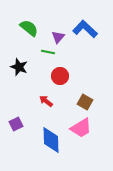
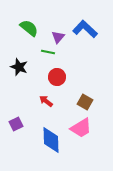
red circle: moved 3 px left, 1 px down
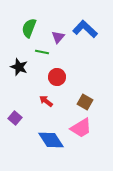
green semicircle: rotated 108 degrees counterclockwise
green line: moved 6 px left
purple square: moved 1 px left, 6 px up; rotated 24 degrees counterclockwise
blue diamond: rotated 32 degrees counterclockwise
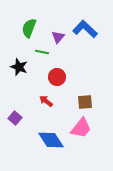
brown square: rotated 35 degrees counterclockwise
pink trapezoid: rotated 20 degrees counterclockwise
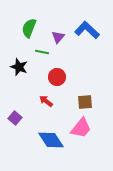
blue L-shape: moved 2 px right, 1 px down
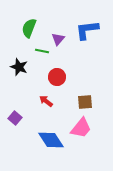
blue L-shape: rotated 50 degrees counterclockwise
purple triangle: moved 2 px down
green line: moved 1 px up
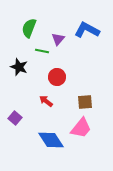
blue L-shape: rotated 35 degrees clockwise
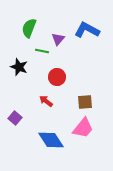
pink trapezoid: moved 2 px right
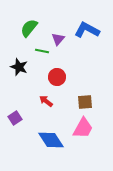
green semicircle: rotated 18 degrees clockwise
purple square: rotated 16 degrees clockwise
pink trapezoid: rotated 10 degrees counterclockwise
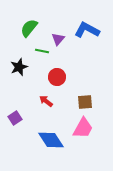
black star: rotated 30 degrees clockwise
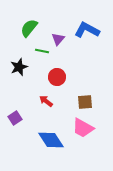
pink trapezoid: rotated 90 degrees clockwise
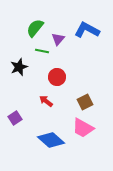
green semicircle: moved 6 px right
brown square: rotated 21 degrees counterclockwise
blue diamond: rotated 16 degrees counterclockwise
